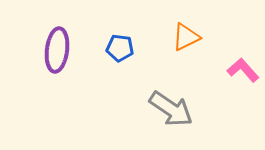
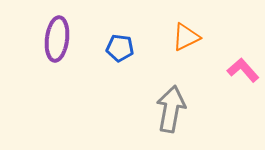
purple ellipse: moved 11 px up
gray arrow: rotated 114 degrees counterclockwise
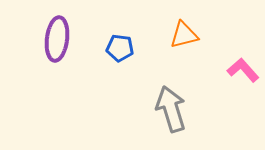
orange triangle: moved 2 px left, 2 px up; rotated 12 degrees clockwise
gray arrow: rotated 27 degrees counterclockwise
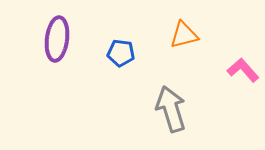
blue pentagon: moved 1 px right, 5 px down
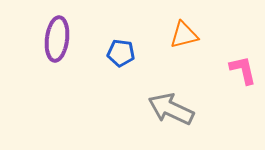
pink L-shape: rotated 28 degrees clockwise
gray arrow: rotated 48 degrees counterclockwise
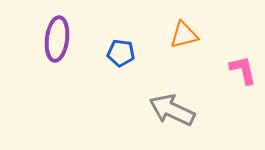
gray arrow: moved 1 px right, 1 px down
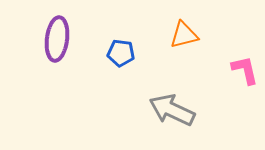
pink L-shape: moved 2 px right
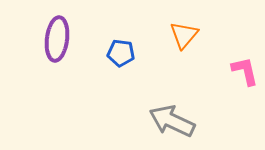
orange triangle: rotated 36 degrees counterclockwise
pink L-shape: moved 1 px down
gray arrow: moved 11 px down
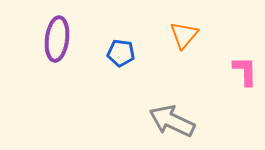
pink L-shape: rotated 12 degrees clockwise
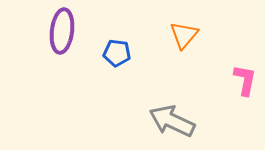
purple ellipse: moved 5 px right, 8 px up
blue pentagon: moved 4 px left
pink L-shape: moved 9 px down; rotated 12 degrees clockwise
